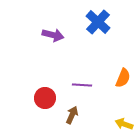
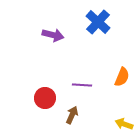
orange semicircle: moved 1 px left, 1 px up
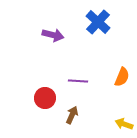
purple line: moved 4 px left, 4 px up
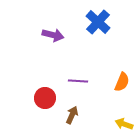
orange semicircle: moved 5 px down
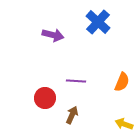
purple line: moved 2 px left
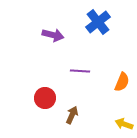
blue cross: rotated 10 degrees clockwise
purple line: moved 4 px right, 10 px up
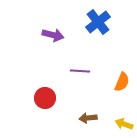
brown arrow: moved 16 px right, 3 px down; rotated 120 degrees counterclockwise
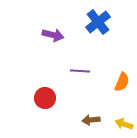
brown arrow: moved 3 px right, 2 px down
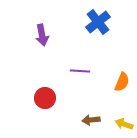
purple arrow: moved 11 px left; rotated 65 degrees clockwise
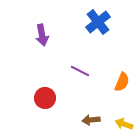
purple line: rotated 24 degrees clockwise
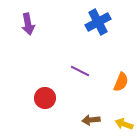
blue cross: rotated 10 degrees clockwise
purple arrow: moved 14 px left, 11 px up
orange semicircle: moved 1 px left
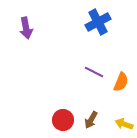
purple arrow: moved 2 px left, 4 px down
purple line: moved 14 px right, 1 px down
red circle: moved 18 px right, 22 px down
brown arrow: rotated 54 degrees counterclockwise
